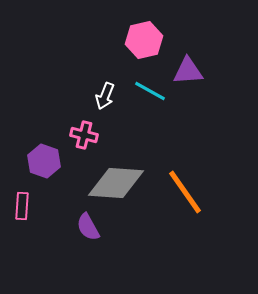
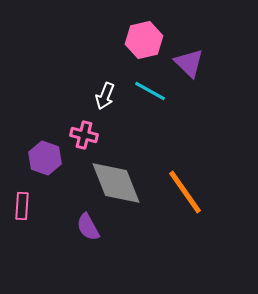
purple triangle: moved 1 px right, 8 px up; rotated 48 degrees clockwise
purple hexagon: moved 1 px right, 3 px up
gray diamond: rotated 64 degrees clockwise
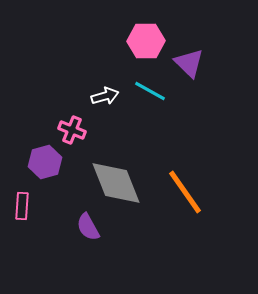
pink hexagon: moved 2 px right, 1 px down; rotated 12 degrees clockwise
white arrow: rotated 128 degrees counterclockwise
pink cross: moved 12 px left, 5 px up; rotated 8 degrees clockwise
purple hexagon: moved 4 px down; rotated 24 degrees clockwise
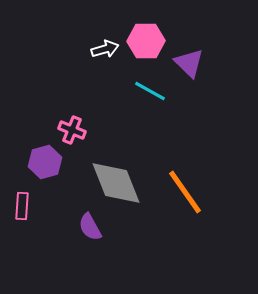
white arrow: moved 47 px up
purple semicircle: moved 2 px right
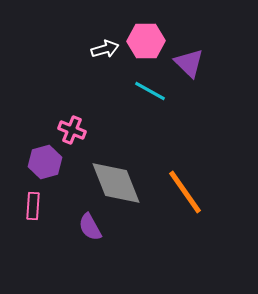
pink rectangle: moved 11 px right
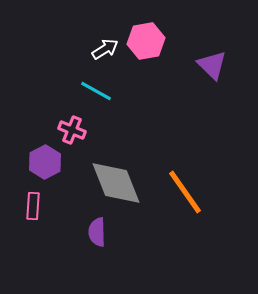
pink hexagon: rotated 9 degrees counterclockwise
white arrow: rotated 16 degrees counterclockwise
purple triangle: moved 23 px right, 2 px down
cyan line: moved 54 px left
purple hexagon: rotated 12 degrees counterclockwise
purple semicircle: moved 7 px right, 5 px down; rotated 28 degrees clockwise
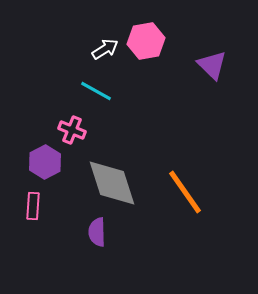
gray diamond: moved 4 px left; rotated 4 degrees clockwise
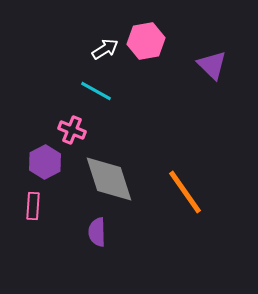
gray diamond: moved 3 px left, 4 px up
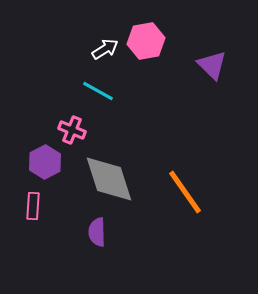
cyan line: moved 2 px right
